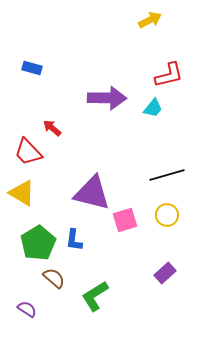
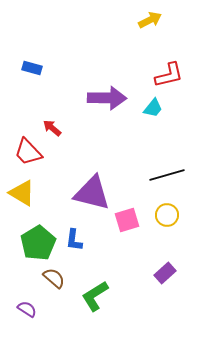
pink square: moved 2 px right
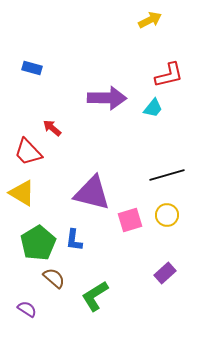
pink square: moved 3 px right
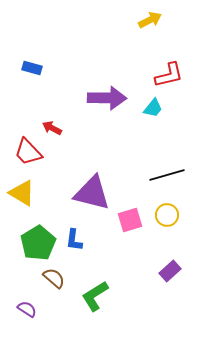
red arrow: rotated 12 degrees counterclockwise
purple rectangle: moved 5 px right, 2 px up
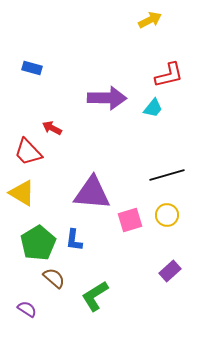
purple triangle: rotated 9 degrees counterclockwise
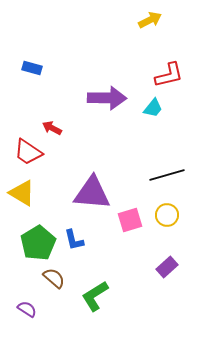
red trapezoid: rotated 12 degrees counterclockwise
blue L-shape: rotated 20 degrees counterclockwise
purple rectangle: moved 3 px left, 4 px up
